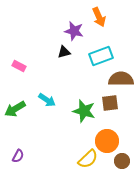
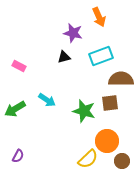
purple star: moved 1 px left, 2 px down
black triangle: moved 5 px down
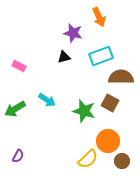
brown semicircle: moved 2 px up
brown square: rotated 36 degrees clockwise
orange circle: moved 1 px right
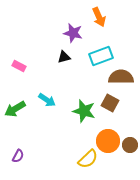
brown circle: moved 8 px right, 16 px up
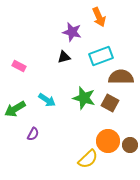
purple star: moved 1 px left, 1 px up
green star: moved 13 px up
purple semicircle: moved 15 px right, 22 px up
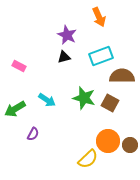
purple star: moved 5 px left, 3 px down; rotated 12 degrees clockwise
brown semicircle: moved 1 px right, 1 px up
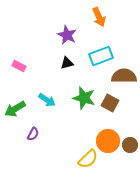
black triangle: moved 3 px right, 6 px down
brown semicircle: moved 2 px right
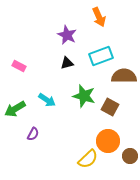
green star: moved 2 px up
brown square: moved 4 px down
brown circle: moved 11 px down
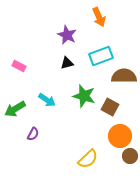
orange circle: moved 12 px right, 5 px up
